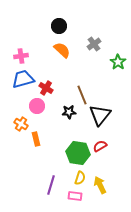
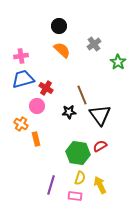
black triangle: rotated 15 degrees counterclockwise
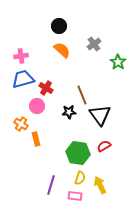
red semicircle: moved 4 px right
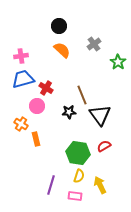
yellow semicircle: moved 1 px left, 2 px up
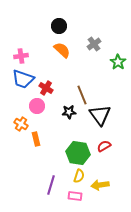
blue trapezoid: rotated 145 degrees counterclockwise
yellow arrow: rotated 72 degrees counterclockwise
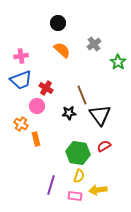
black circle: moved 1 px left, 3 px up
blue trapezoid: moved 2 px left, 1 px down; rotated 40 degrees counterclockwise
black star: moved 1 px down
yellow arrow: moved 2 px left, 5 px down
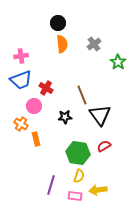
orange semicircle: moved 6 px up; rotated 42 degrees clockwise
pink circle: moved 3 px left
black star: moved 4 px left, 4 px down
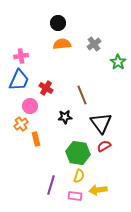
orange semicircle: rotated 90 degrees counterclockwise
blue trapezoid: moved 2 px left; rotated 45 degrees counterclockwise
pink circle: moved 4 px left
black triangle: moved 1 px right, 8 px down
orange cross: rotated 24 degrees clockwise
